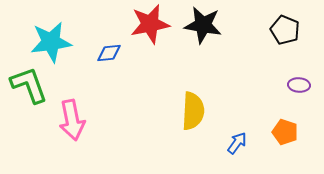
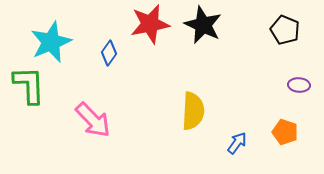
black star: rotated 15 degrees clockwise
cyan star: rotated 15 degrees counterclockwise
blue diamond: rotated 50 degrees counterclockwise
green L-shape: rotated 18 degrees clockwise
pink arrow: moved 21 px right; rotated 33 degrees counterclockwise
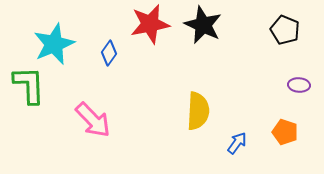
cyan star: moved 3 px right, 2 px down
yellow semicircle: moved 5 px right
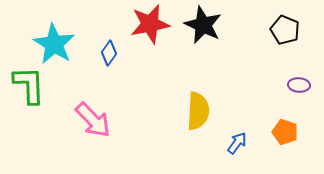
cyan star: rotated 18 degrees counterclockwise
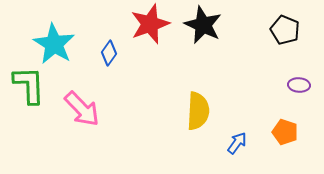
red star: rotated 9 degrees counterclockwise
pink arrow: moved 11 px left, 11 px up
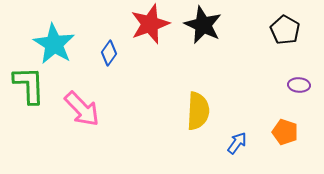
black pentagon: rotated 8 degrees clockwise
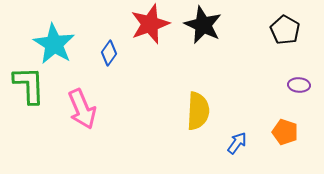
pink arrow: rotated 21 degrees clockwise
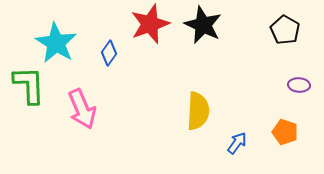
cyan star: moved 2 px right, 1 px up
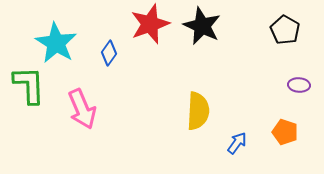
black star: moved 1 px left, 1 px down
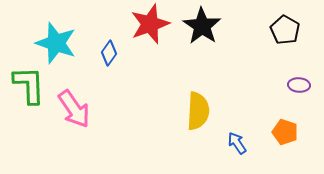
black star: rotated 9 degrees clockwise
cyan star: rotated 12 degrees counterclockwise
pink arrow: moved 8 px left; rotated 12 degrees counterclockwise
blue arrow: rotated 70 degrees counterclockwise
